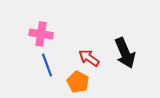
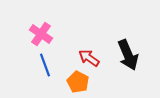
pink cross: rotated 25 degrees clockwise
black arrow: moved 3 px right, 2 px down
blue line: moved 2 px left
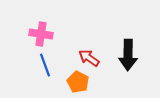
pink cross: rotated 25 degrees counterclockwise
black arrow: rotated 24 degrees clockwise
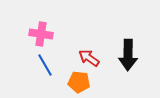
blue line: rotated 10 degrees counterclockwise
orange pentagon: moved 1 px right; rotated 20 degrees counterclockwise
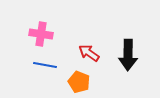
red arrow: moved 5 px up
blue line: rotated 50 degrees counterclockwise
orange pentagon: rotated 15 degrees clockwise
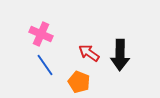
pink cross: rotated 15 degrees clockwise
black arrow: moved 8 px left
blue line: rotated 45 degrees clockwise
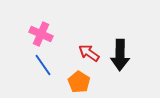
blue line: moved 2 px left
orange pentagon: rotated 10 degrees clockwise
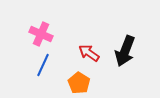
black arrow: moved 5 px right, 4 px up; rotated 20 degrees clockwise
blue line: rotated 60 degrees clockwise
orange pentagon: moved 1 px down
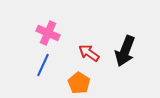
pink cross: moved 7 px right, 1 px up
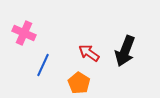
pink cross: moved 24 px left
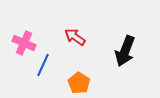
pink cross: moved 10 px down
red arrow: moved 14 px left, 16 px up
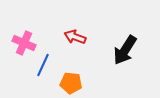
red arrow: rotated 15 degrees counterclockwise
black arrow: moved 1 px up; rotated 12 degrees clockwise
orange pentagon: moved 8 px left; rotated 25 degrees counterclockwise
